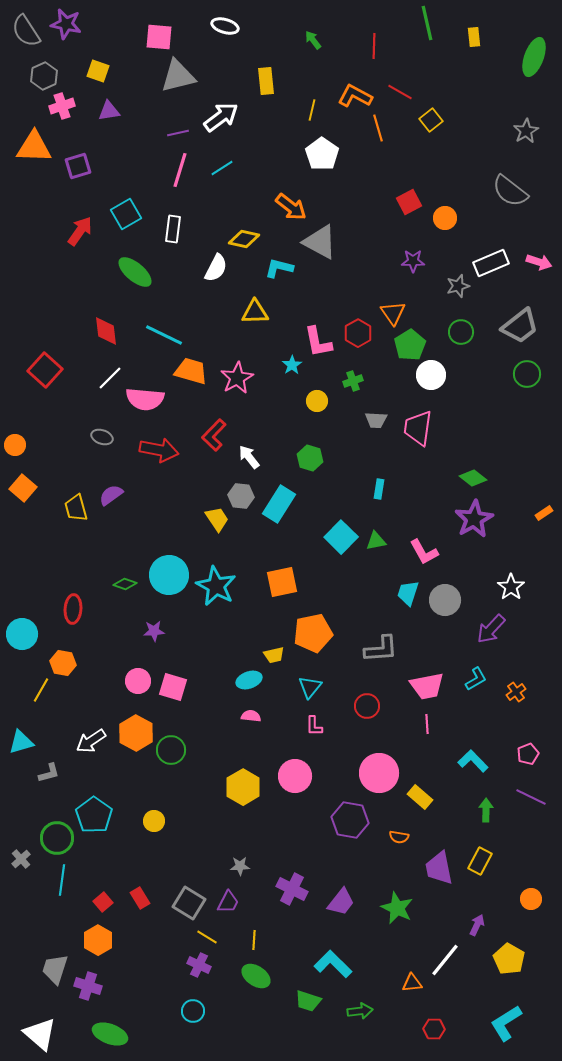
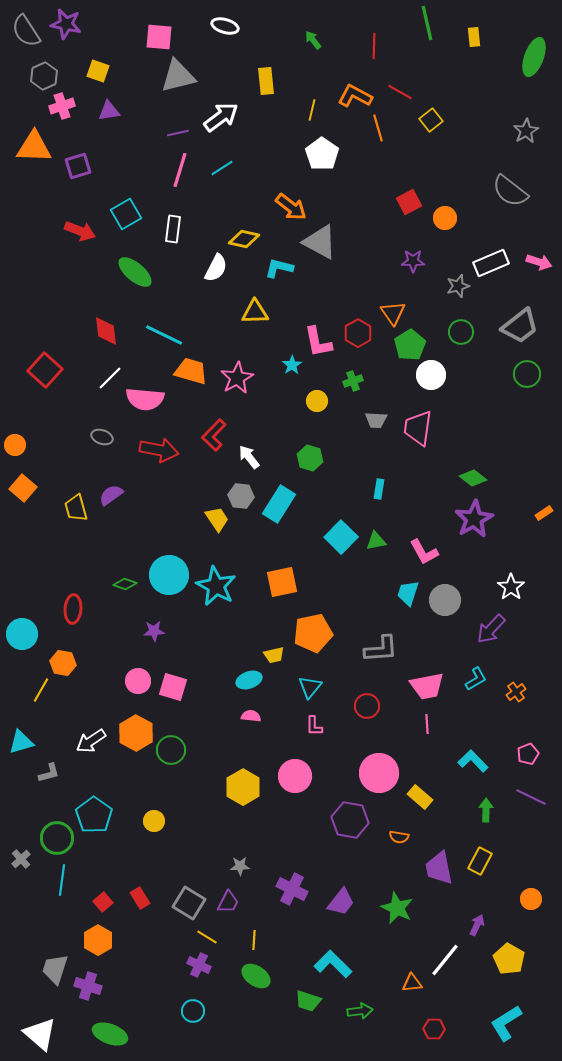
red arrow at (80, 231): rotated 76 degrees clockwise
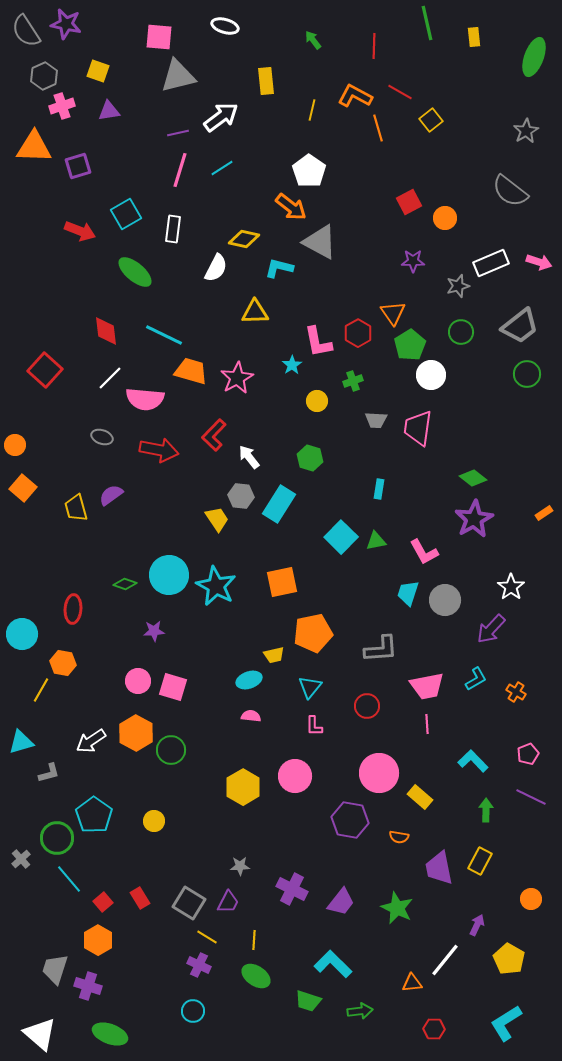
white pentagon at (322, 154): moved 13 px left, 17 px down
orange cross at (516, 692): rotated 24 degrees counterclockwise
cyan line at (62, 880): moved 7 px right, 1 px up; rotated 48 degrees counterclockwise
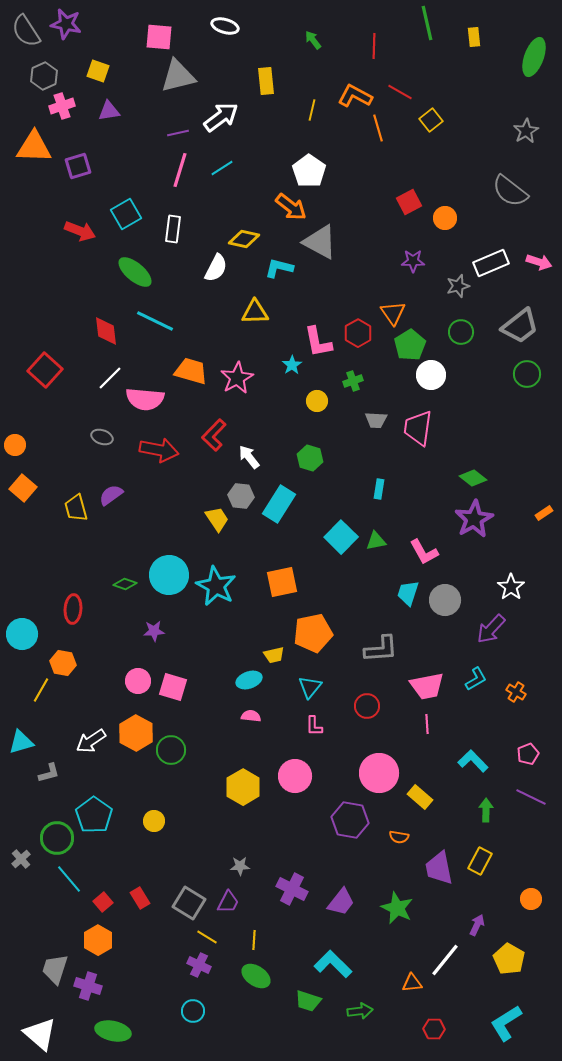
cyan line at (164, 335): moved 9 px left, 14 px up
green ellipse at (110, 1034): moved 3 px right, 3 px up; rotated 8 degrees counterclockwise
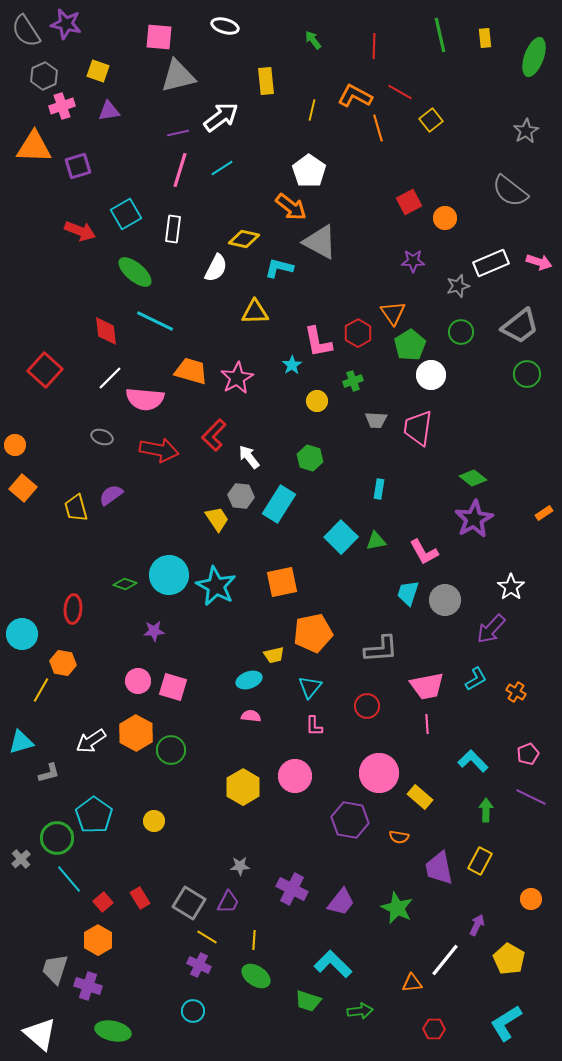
green line at (427, 23): moved 13 px right, 12 px down
yellow rectangle at (474, 37): moved 11 px right, 1 px down
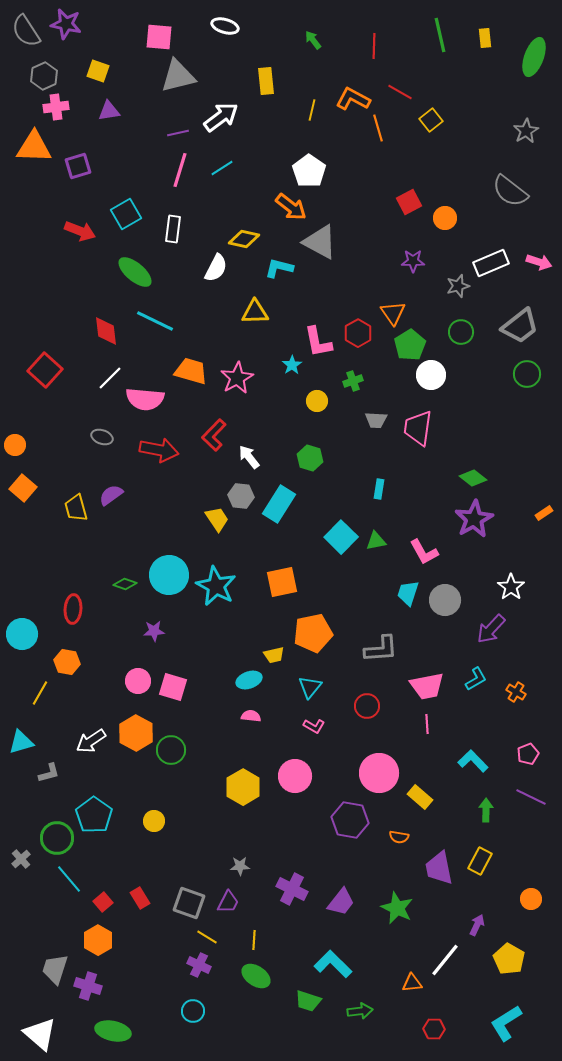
orange L-shape at (355, 96): moved 2 px left, 3 px down
pink cross at (62, 106): moved 6 px left, 1 px down; rotated 10 degrees clockwise
orange hexagon at (63, 663): moved 4 px right, 1 px up
yellow line at (41, 690): moved 1 px left, 3 px down
pink L-shape at (314, 726): rotated 60 degrees counterclockwise
gray square at (189, 903): rotated 12 degrees counterclockwise
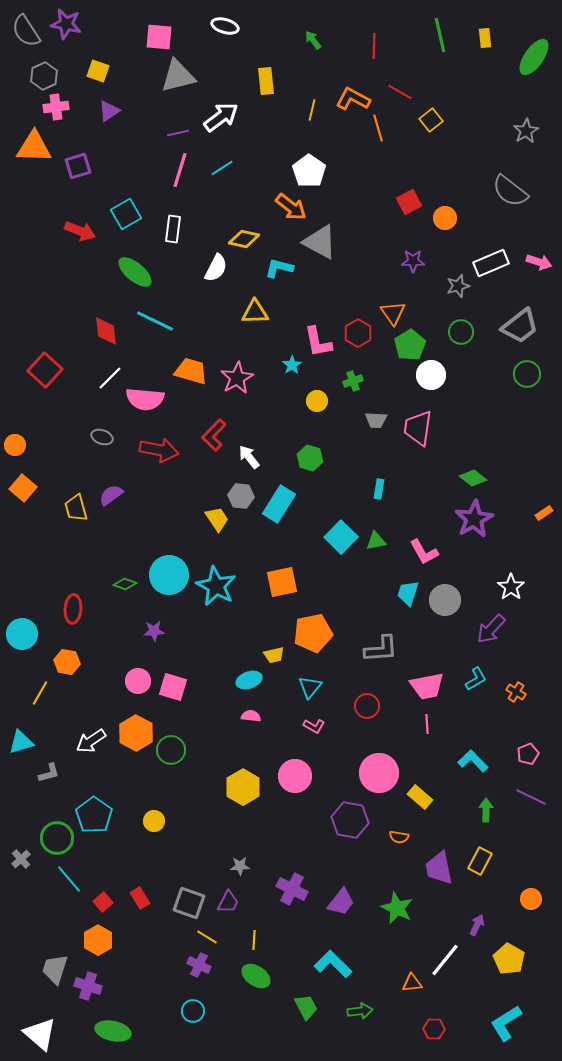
green ellipse at (534, 57): rotated 15 degrees clockwise
purple triangle at (109, 111): rotated 25 degrees counterclockwise
green trapezoid at (308, 1001): moved 2 px left, 6 px down; rotated 136 degrees counterclockwise
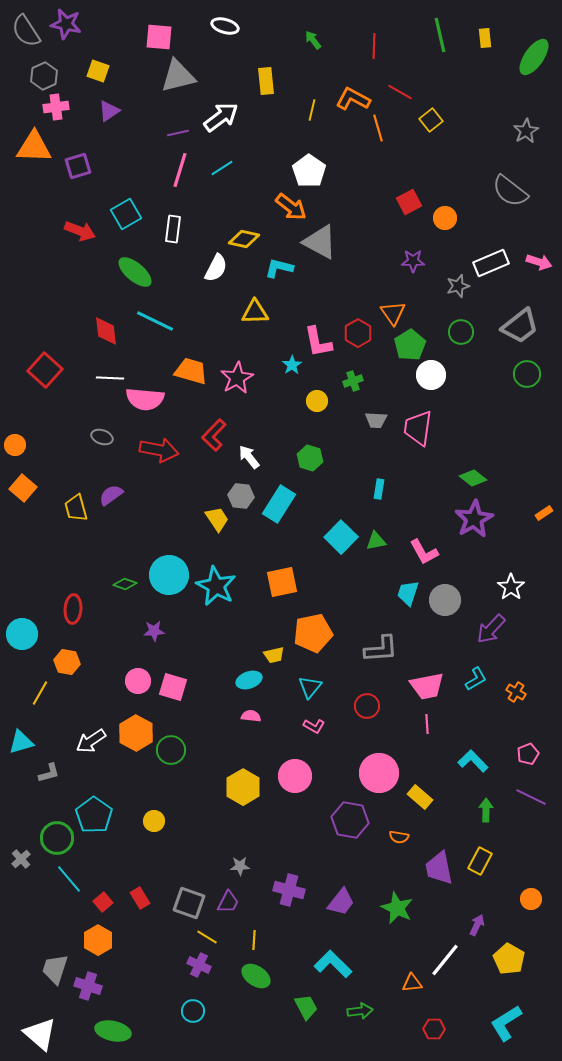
white line at (110, 378): rotated 48 degrees clockwise
purple cross at (292, 889): moved 3 px left, 1 px down; rotated 12 degrees counterclockwise
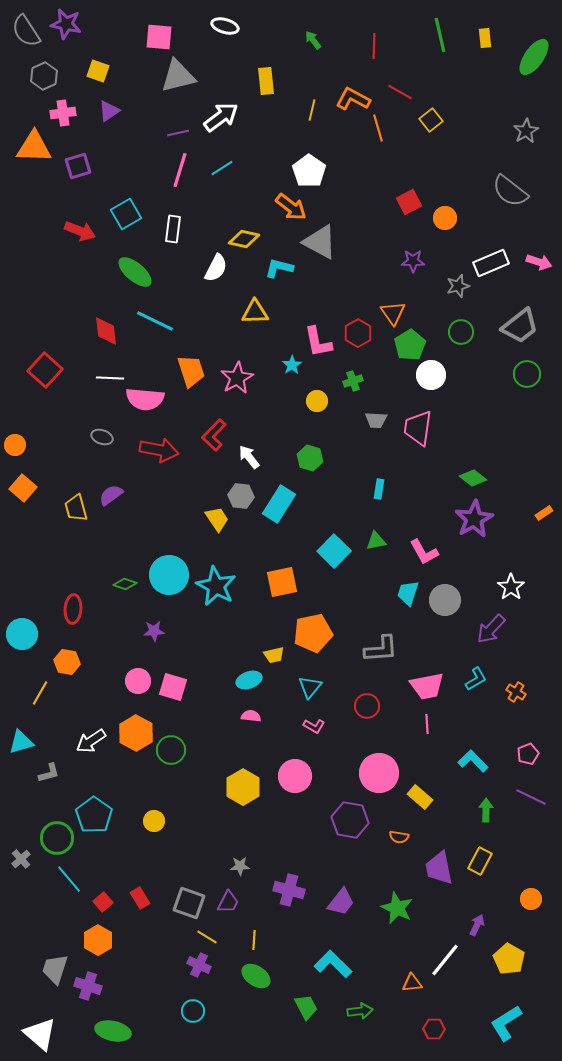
pink cross at (56, 107): moved 7 px right, 6 px down
orange trapezoid at (191, 371): rotated 56 degrees clockwise
cyan square at (341, 537): moved 7 px left, 14 px down
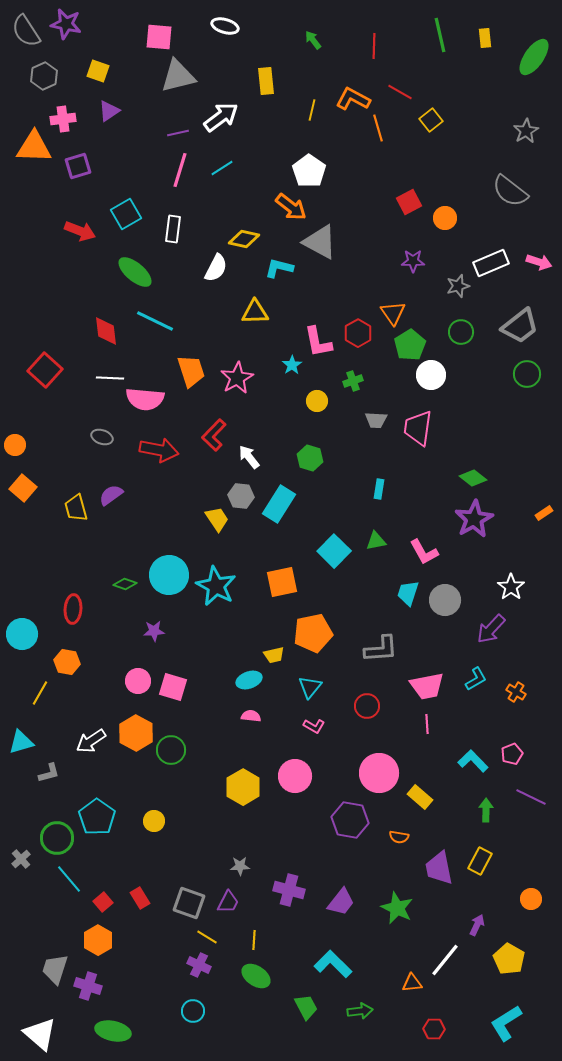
pink cross at (63, 113): moved 6 px down
pink pentagon at (528, 754): moved 16 px left
cyan pentagon at (94, 815): moved 3 px right, 2 px down
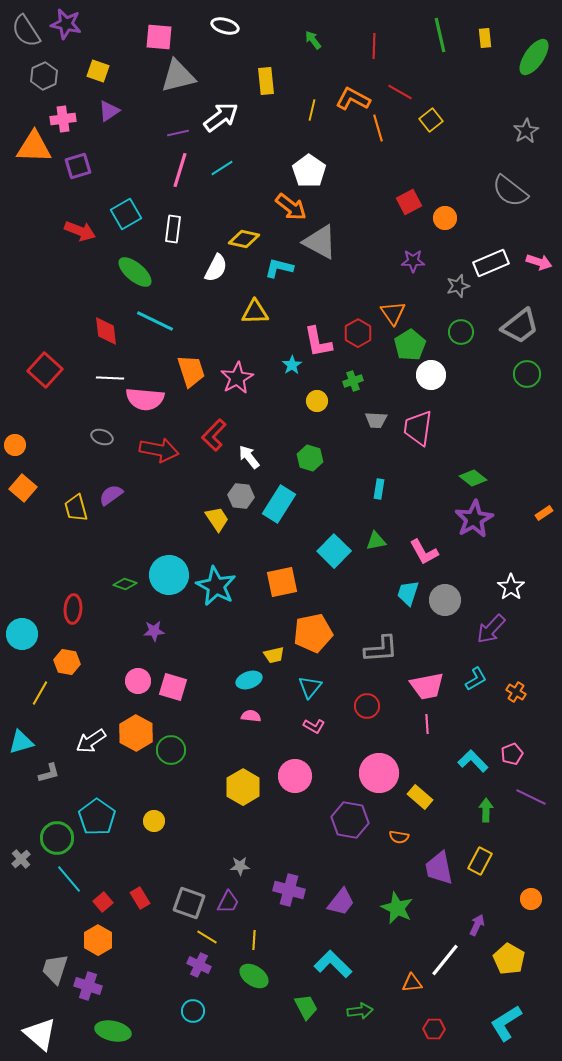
green ellipse at (256, 976): moved 2 px left
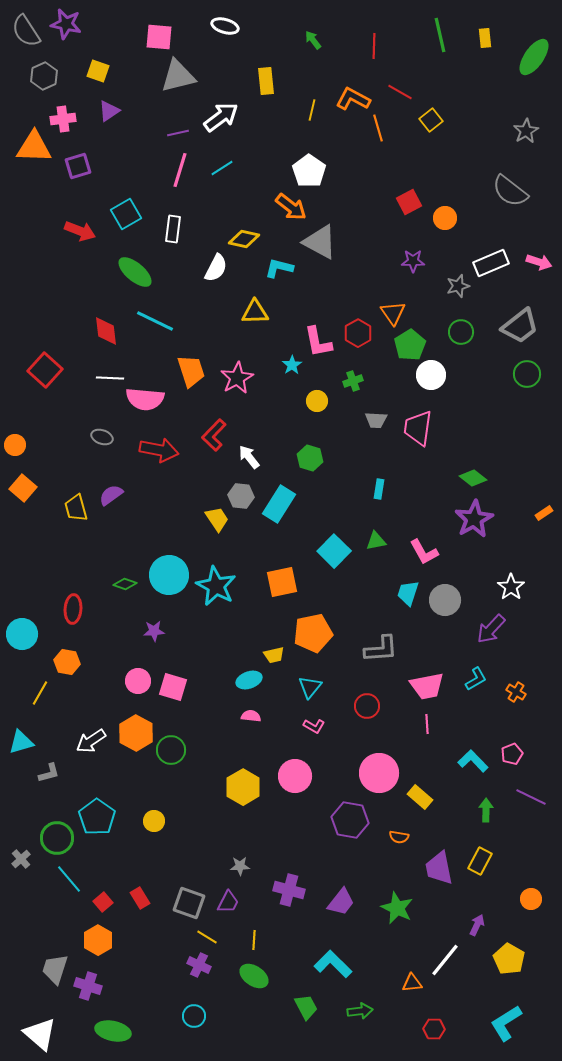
cyan circle at (193, 1011): moved 1 px right, 5 px down
